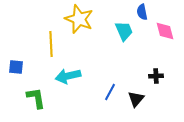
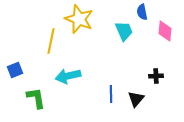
pink diamond: rotated 20 degrees clockwise
yellow line: moved 3 px up; rotated 15 degrees clockwise
blue square: moved 1 px left, 3 px down; rotated 28 degrees counterclockwise
blue line: moved 1 px right, 2 px down; rotated 30 degrees counterclockwise
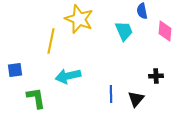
blue semicircle: moved 1 px up
blue square: rotated 14 degrees clockwise
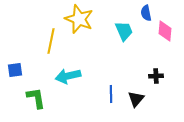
blue semicircle: moved 4 px right, 2 px down
